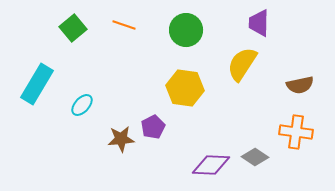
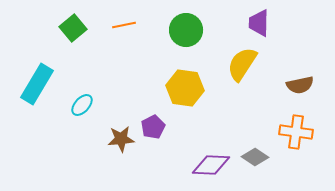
orange line: rotated 30 degrees counterclockwise
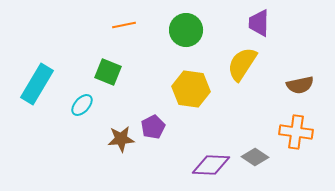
green square: moved 35 px right, 44 px down; rotated 28 degrees counterclockwise
yellow hexagon: moved 6 px right, 1 px down
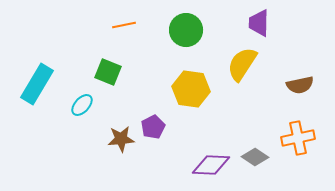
orange cross: moved 2 px right, 6 px down; rotated 20 degrees counterclockwise
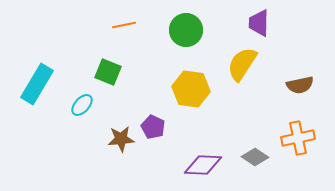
purple pentagon: rotated 20 degrees counterclockwise
purple diamond: moved 8 px left
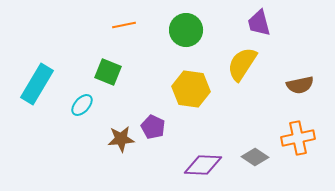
purple trapezoid: rotated 16 degrees counterclockwise
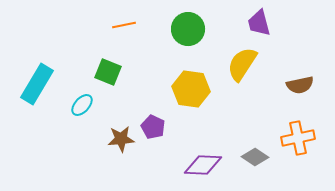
green circle: moved 2 px right, 1 px up
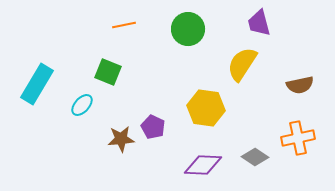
yellow hexagon: moved 15 px right, 19 px down
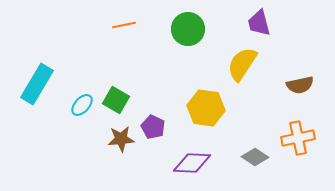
green square: moved 8 px right, 28 px down; rotated 8 degrees clockwise
purple diamond: moved 11 px left, 2 px up
